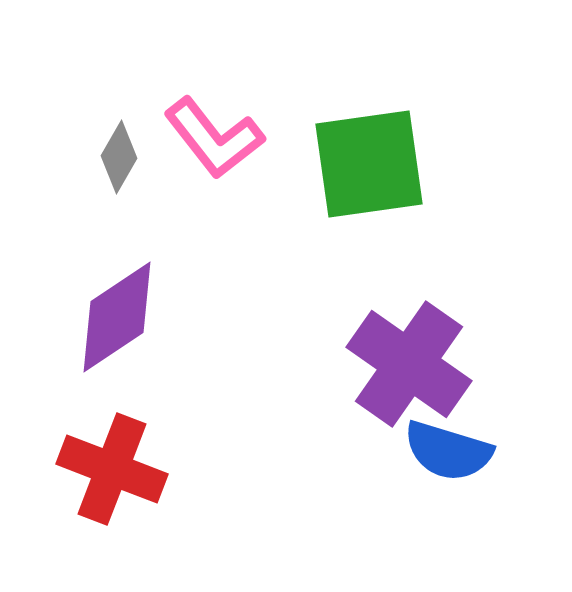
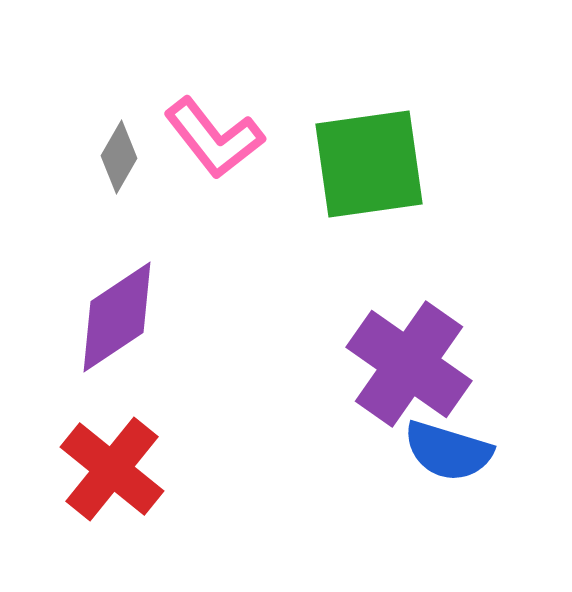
red cross: rotated 18 degrees clockwise
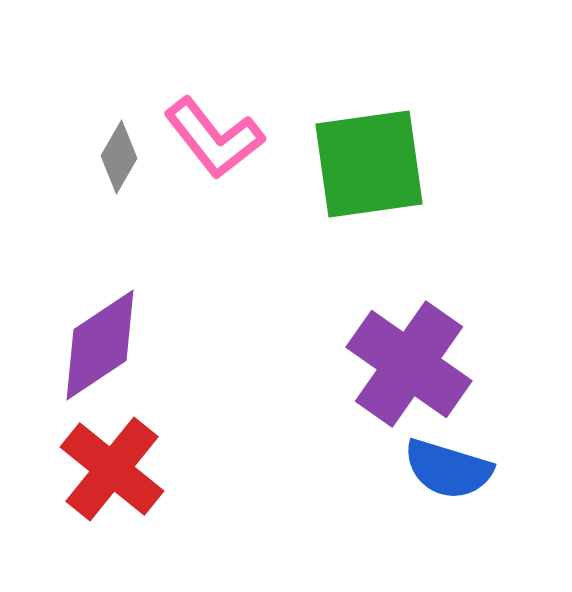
purple diamond: moved 17 px left, 28 px down
blue semicircle: moved 18 px down
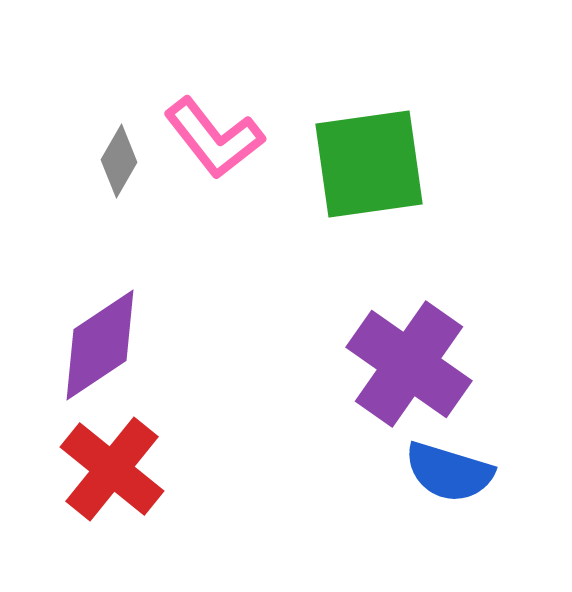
gray diamond: moved 4 px down
blue semicircle: moved 1 px right, 3 px down
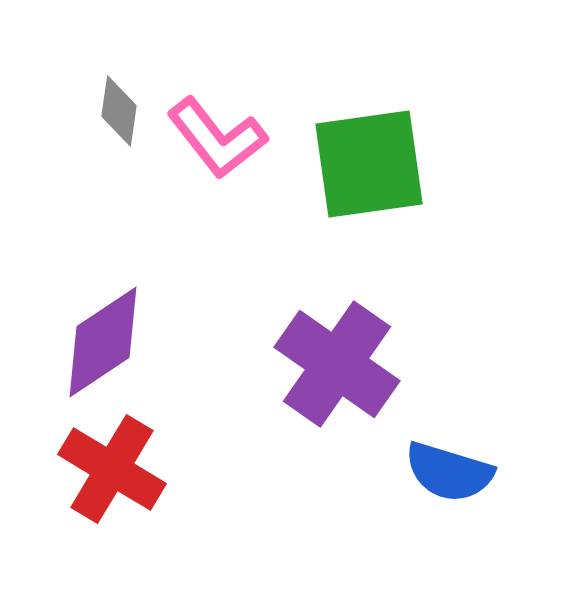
pink L-shape: moved 3 px right
gray diamond: moved 50 px up; rotated 22 degrees counterclockwise
purple diamond: moved 3 px right, 3 px up
purple cross: moved 72 px left
red cross: rotated 8 degrees counterclockwise
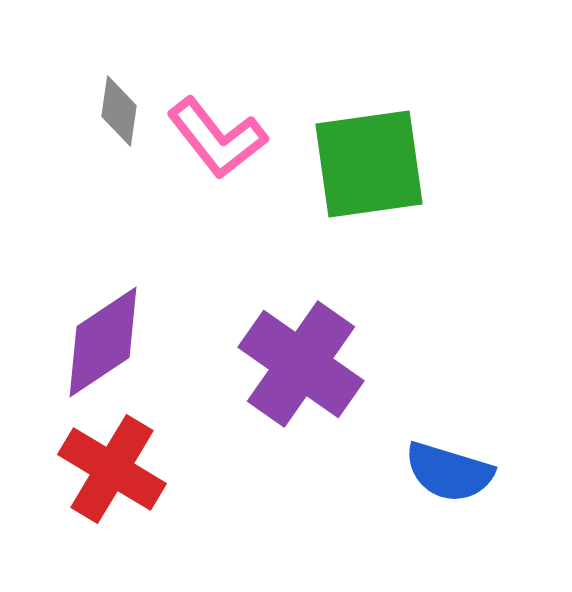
purple cross: moved 36 px left
